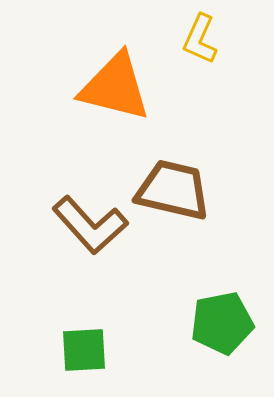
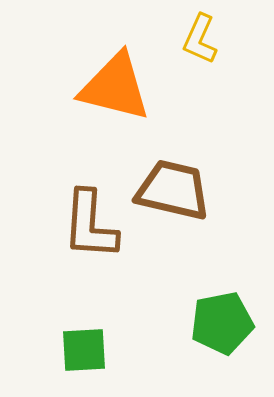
brown L-shape: rotated 46 degrees clockwise
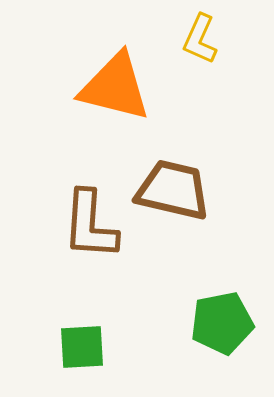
green square: moved 2 px left, 3 px up
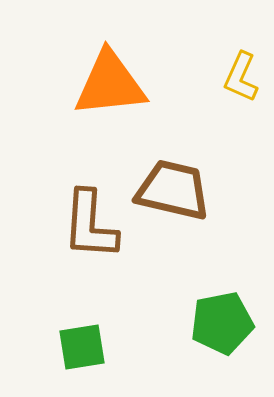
yellow L-shape: moved 41 px right, 38 px down
orange triangle: moved 5 px left, 3 px up; rotated 20 degrees counterclockwise
green square: rotated 6 degrees counterclockwise
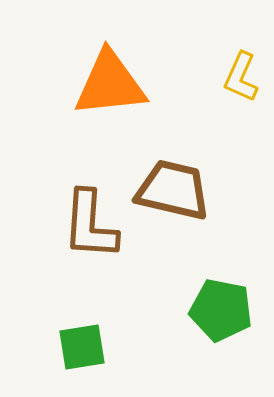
green pentagon: moved 1 px left, 13 px up; rotated 22 degrees clockwise
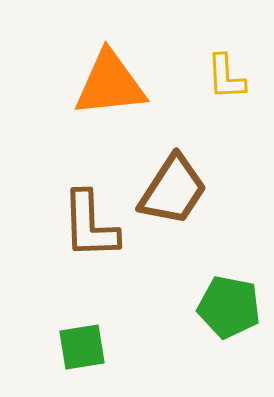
yellow L-shape: moved 15 px left; rotated 27 degrees counterclockwise
brown trapezoid: rotated 110 degrees clockwise
brown L-shape: rotated 6 degrees counterclockwise
green pentagon: moved 8 px right, 3 px up
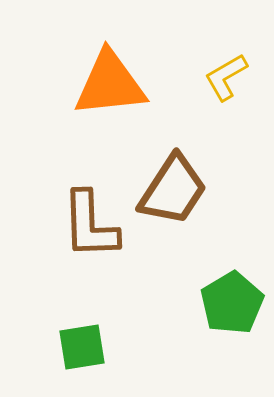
yellow L-shape: rotated 63 degrees clockwise
green pentagon: moved 3 px right, 4 px up; rotated 30 degrees clockwise
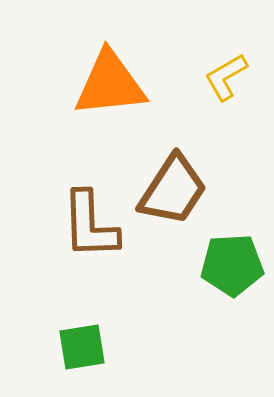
green pentagon: moved 38 px up; rotated 28 degrees clockwise
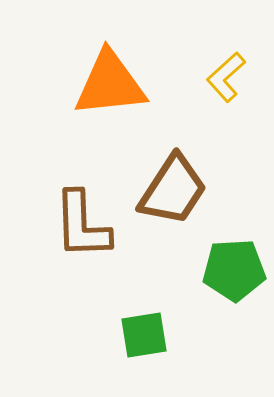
yellow L-shape: rotated 12 degrees counterclockwise
brown L-shape: moved 8 px left
green pentagon: moved 2 px right, 5 px down
green square: moved 62 px right, 12 px up
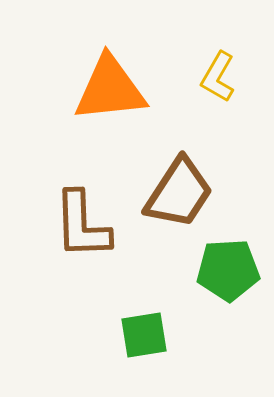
yellow L-shape: moved 8 px left; rotated 18 degrees counterclockwise
orange triangle: moved 5 px down
brown trapezoid: moved 6 px right, 3 px down
green pentagon: moved 6 px left
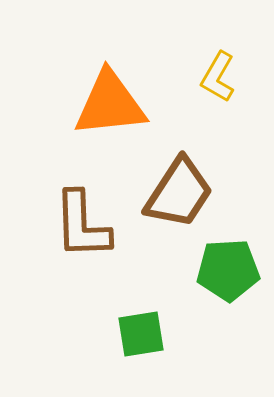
orange triangle: moved 15 px down
green square: moved 3 px left, 1 px up
